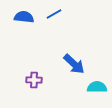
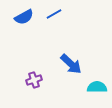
blue semicircle: rotated 144 degrees clockwise
blue arrow: moved 3 px left
purple cross: rotated 21 degrees counterclockwise
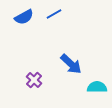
purple cross: rotated 28 degrees counterclockwise
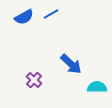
blue line: moved 3 px left
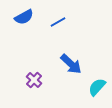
blue line: moved 7 px right, 8 px down
cyan semicircle: rotated 48 degrees counterclockwise
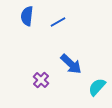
blue semicircle: moved 3 px right, 1 px up; rotated 126 degrees clockwise
purple cross: moved 7 px right
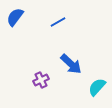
blue semicircle: moved 12 px left, 1 px down; rotated 30 degrees clockwise
purple cross: rotated 21 degrees clockwise
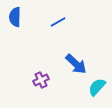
blue semicircle: rotated 36 degrees counterclockwise
blue arrow: moved 5 px right
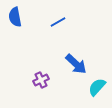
blue semicircle: rotated 12 degrees counterclockwise
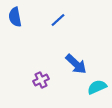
blue line: moved 2 px up; rotated 14 degrees counterclockwise
cyan semicircle: rotated 24 degrees clockwise
